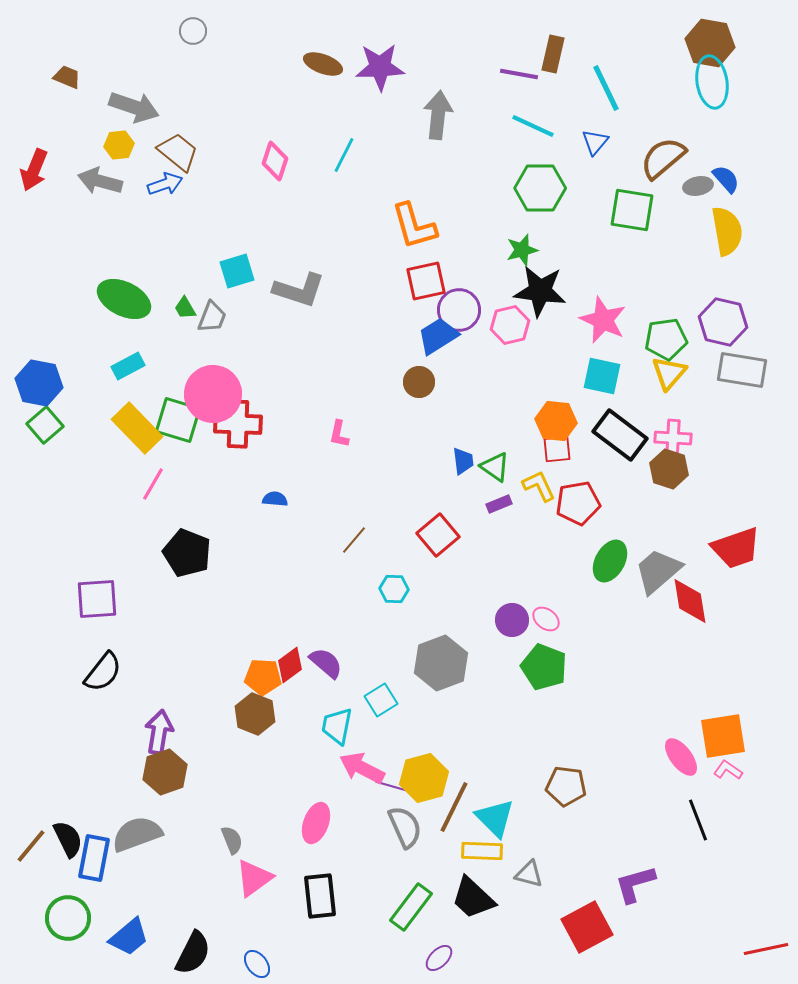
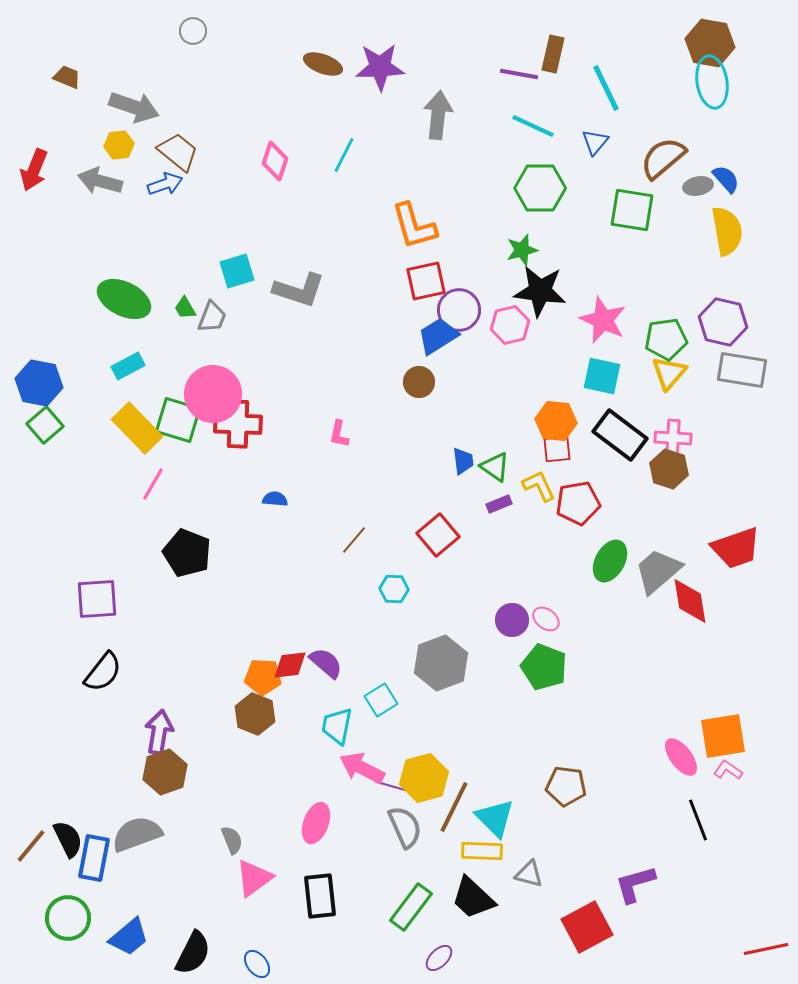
red diamond at (290, 665): rotated 30 degrees clockwise
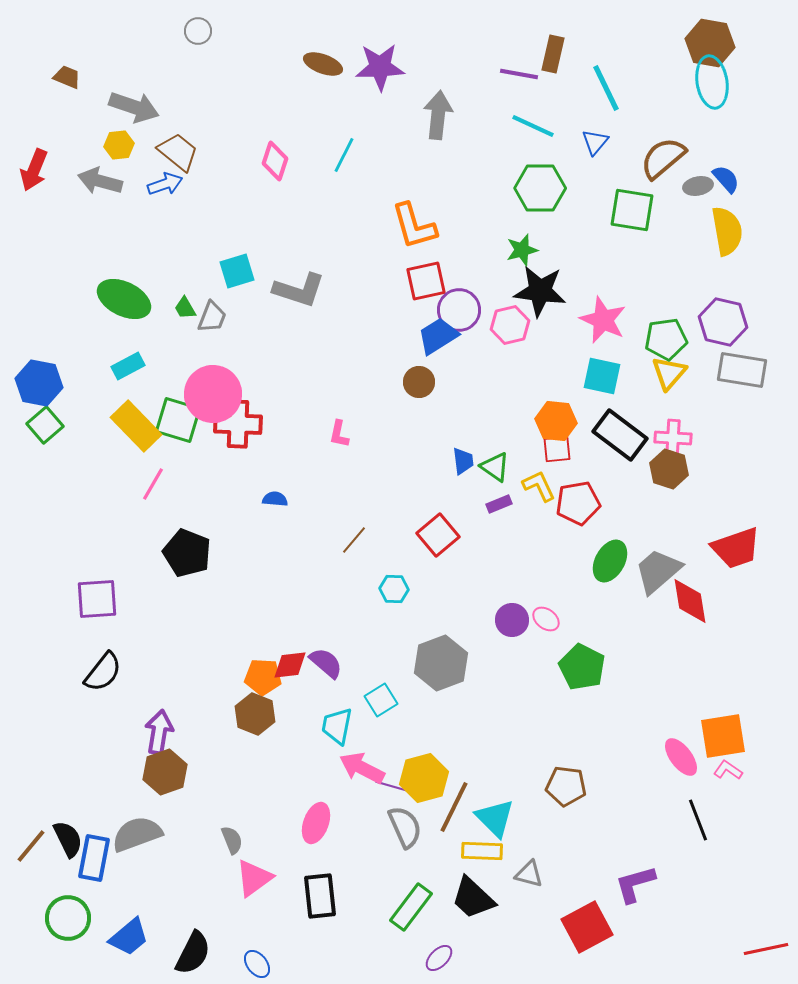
gray circle at (193, 31): moved 5 px right
yellow rectangle at (137, 428): moved 1 px left, 2 px up
green pentagon at (544, 667): moved 38 px right; rotated 6 degrees clockwise
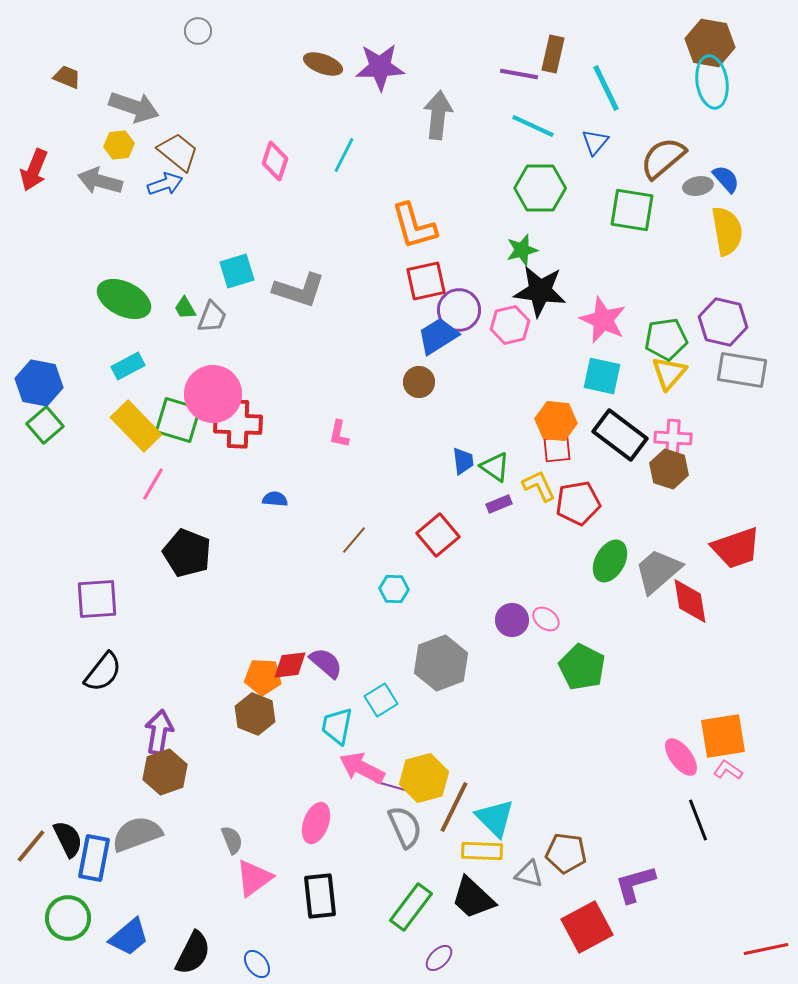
brown pentagon at (566, 786): moved 67 px down
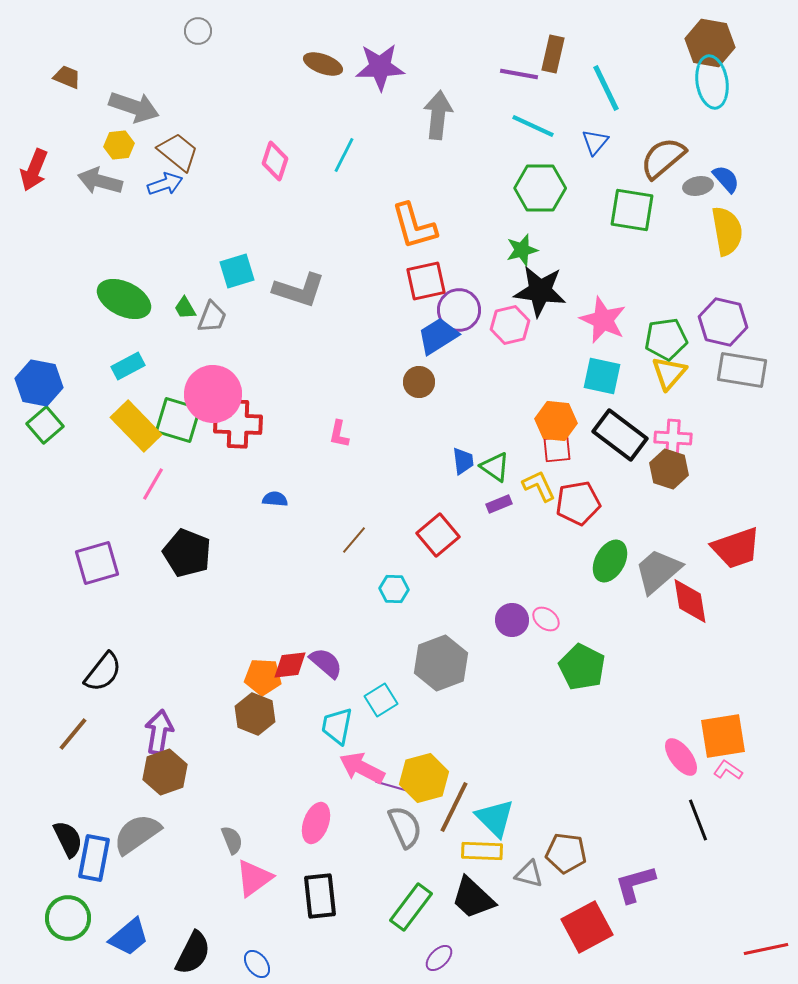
purple square at (97, 599): moved 36 px up; rotated 12 degrees counterclockwise
gray semicircle at (137, 834): rotated 15 degrees counterclockwise
brown line at (31, 846): moved 42 px right, 112 px up
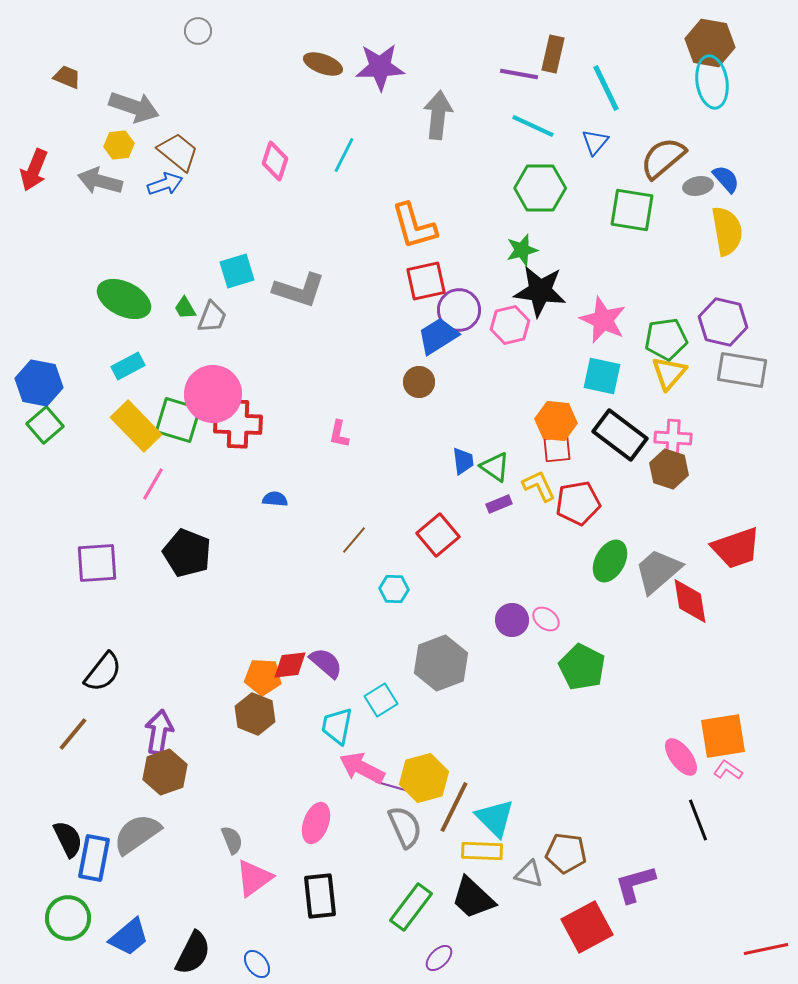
purple square at (97, 563): rotated 12 degrees clockwise
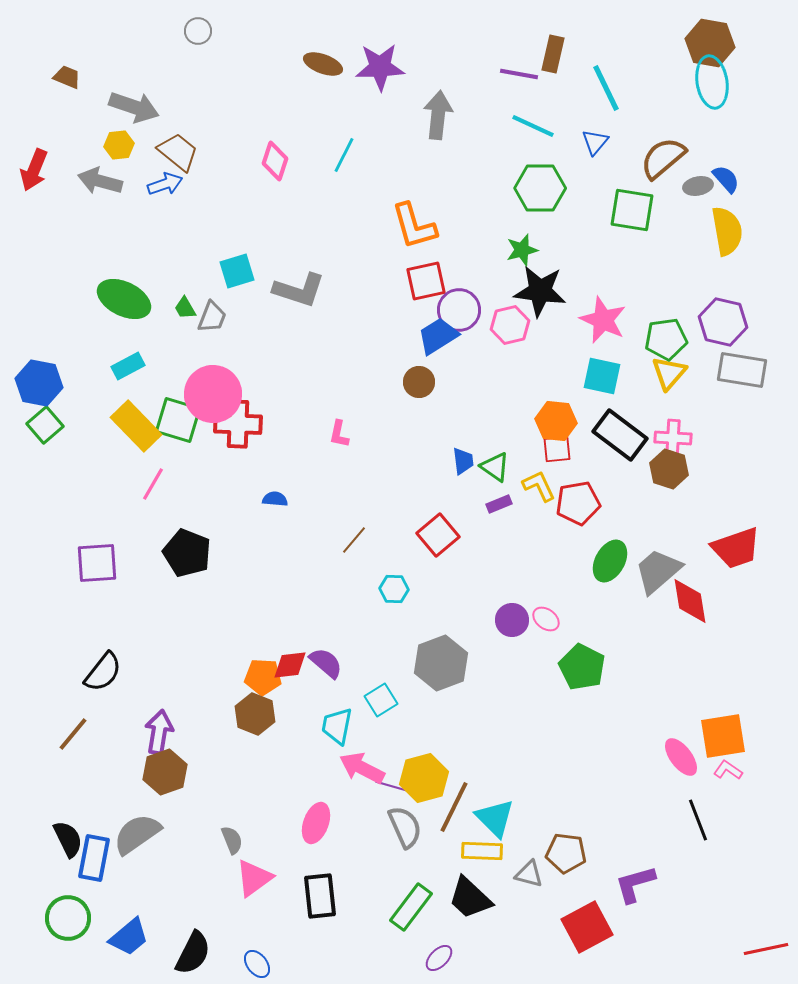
black trapezoid at (473, 898): moved 3 px left
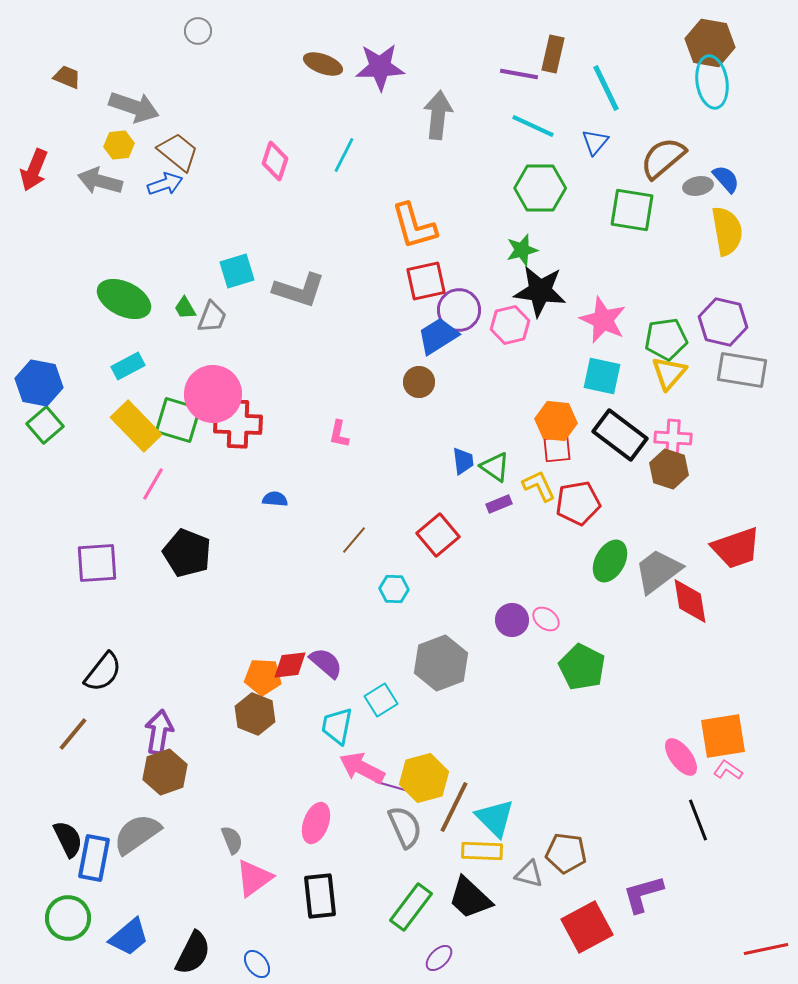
gray trapezoid at (658, 571): rotated 4 degrees clockwise
purple L-shape at (635, 884): moved 8 px right, 10 px down
